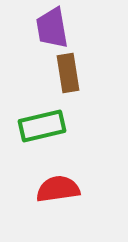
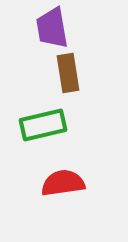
green rectangle: moved 1 px right, 1 px up
red semicircle: moved 5 px right, 6 px up
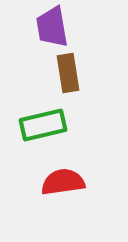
purple trapezoid: moved 1 px up
red semicircle: moved 1 px up
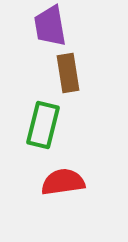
purple trapezoid: moved 2 px left, 1 px up
green rectangle: rotated 63 degrees counterclockwise
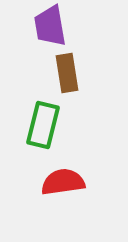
brown rectangle: moved 1 px left
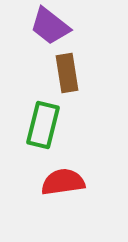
purple trapezoid: rotated 42 degrees counterclockwise
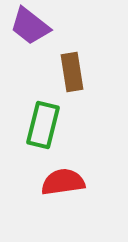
purple trapezoid: moved 20 px left
brown rectangle: moved 5 px right, 1 px up
